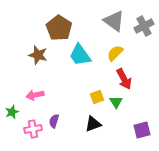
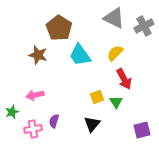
gray triangle: moved 3 px up; rotated 10 degrees counterclockwise
black triangle: moved 1 px left; rotated 30 degrees counterclockwise
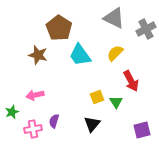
gray cross: moved 2 px right, 3 px down
red arrow: moved 7 px right, 2 px down
